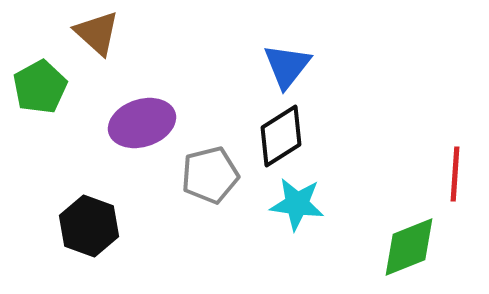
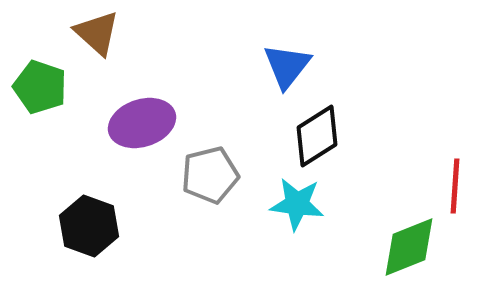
green pentagon: rotated 24 degrees counterclockwise
black diamond: moved 36 px right
red line: moved 12 px down
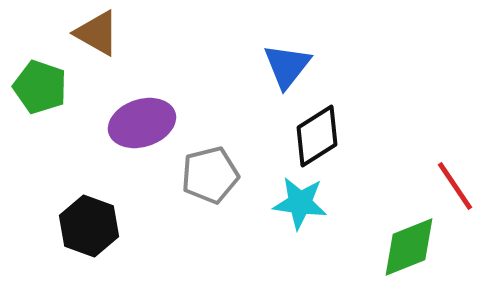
brown triangle: rotated 12 degrees counterclockwise
red line: rotated 38 degrees counterclockwise
cyan star: moved 3 px right, 1 px up
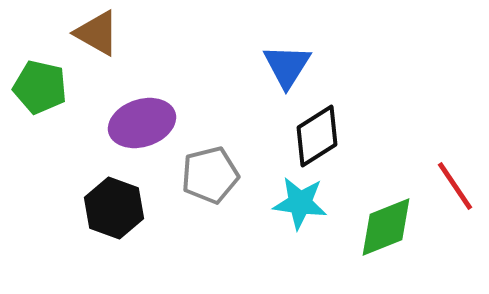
blue triangle: rotated 6 degrees counterclockwise
green pentagon: rotated 6 degrees counterclockwise
black hexagon: moved 25 px right, 18 px up
green diamond: moved 23 px left, 20 px up
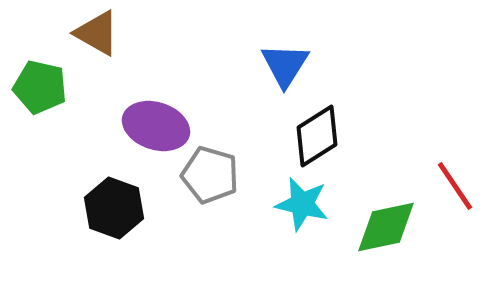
blue triangle: moved 2 px left, 1 px up
purple ellipse: moved 14 px right, 3 px down; rotated 36 degrees clockwise
gray pentagon: rotated 30 degrees clockwise
cyan star: moved 2 px right, 1 px down; rotated 6 degrees clockwise
green diamond: rotated 10 degrees clockwise
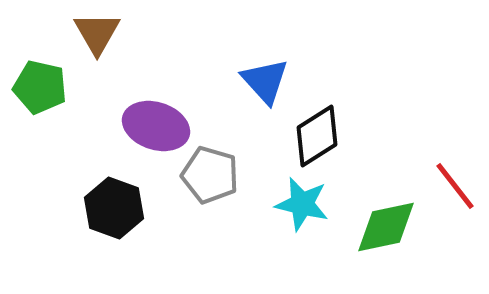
brown triangle: rotated 30 degrees clockwise
blue triangle: moved 20 px left, 16 px down; rotated 14 degrees counterclockwise
red line: rotated 4 degrees counterclockwise
